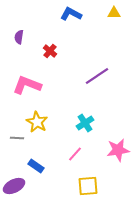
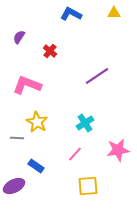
purple semicircle: rotated 24 degrees clockwise
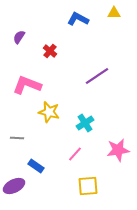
blue L-shape: moved 7 px right, 5 px down
yellow star: moved 12 px right, 10 px up; rotated 15 degrees counterclockwise
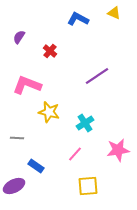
yellow triangle: rotated 24 degrees clockwise
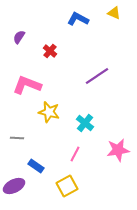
cyan cross: rotated 18 degrees counterclockwise
pink line: rotated 14 degrees counterclockwise
yellow square: moved 21 px left; rotated 25 degrees counterclockwise
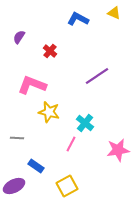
pink L-shape: moved 5 px right
pink line: moved 4 px left, 10 px up
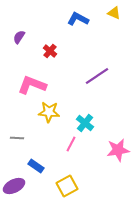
yellow star: rotated 10 degrees counterclockwise
